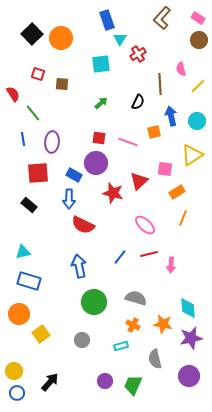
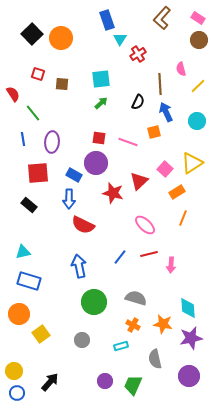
cyan square at (101, 64): moved 15 px down
blue arrow at (171, 116): moved 5 px left, 4 px up; rotated 12 degrees counterclockwise
yellow triangle at (192, 155): moved 8 px down
pink square at (165, 169): rotated 35 degrees clockwise
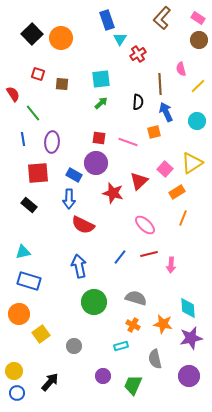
black semicircle at (138, 102): rotated 21 degrees counterclockwise
gray circle at (82, 340): moved 8 px left, 6 px down
purple circle at (105, 381): moved 2 px left, 5 px up
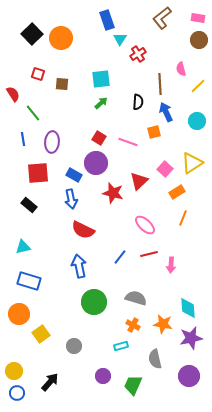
brown L-shape at (162, 18): rotated 10 degrees clockwise
pink rectangle at (198, 18): rotated 24 degrees counterclockwise
red square at (99, 138): rotated 24 degrees clockwise
blue arrow at (69, 199): moved 2 px right; rotated 12 degrees counterclockwise
red semicircle at (83, 225): moved 5 px down
cyan triangle at (23, 252): moved 5 px up
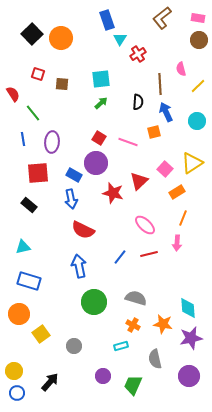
pink arrow at (171, 265): moved 6 px right, 22 px up
